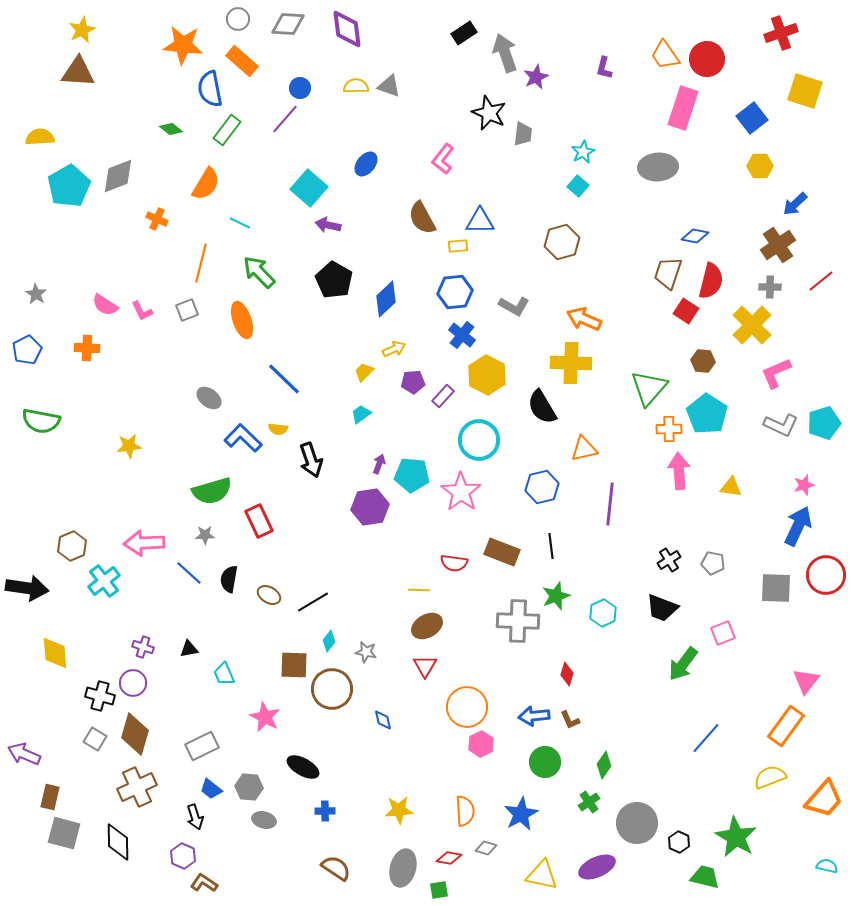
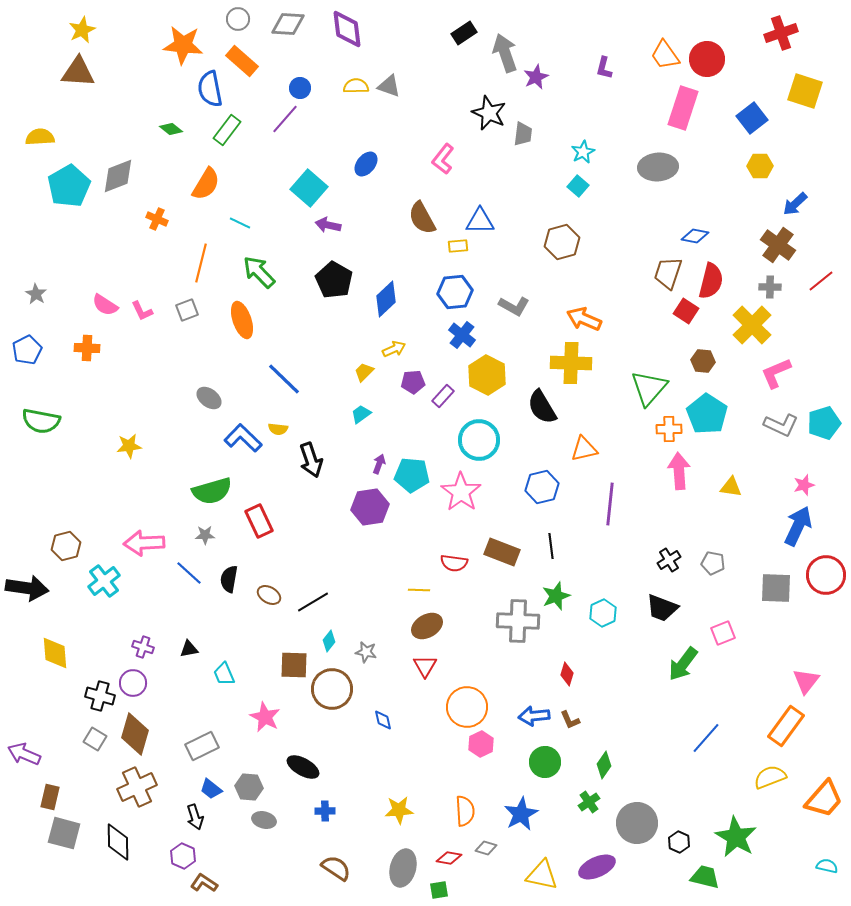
brown cross at (778, 245): rotated 20 degrees counterclockwise
brown hexagon at (72, 546): moved 6 px left; rotated 8 degrees clockwise
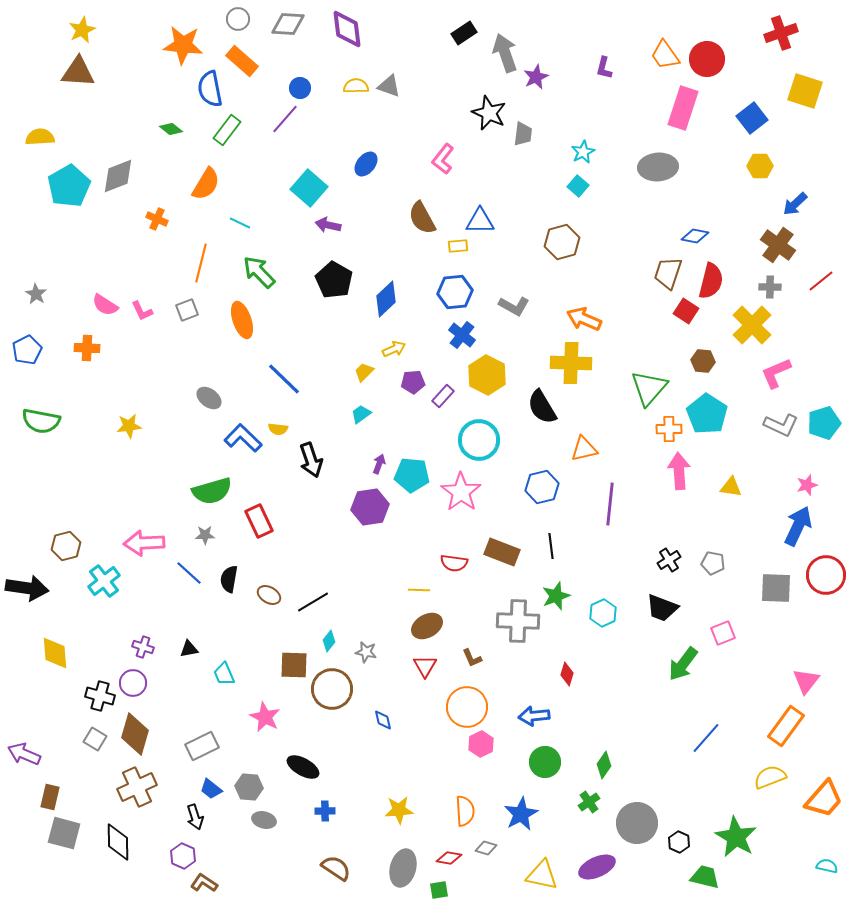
yellow star at (129, 446): moved 20 px up
pink star at (804, 485): moved 3 px right
brown L-shape at (570, 720): moved 98 px left, 62 px up
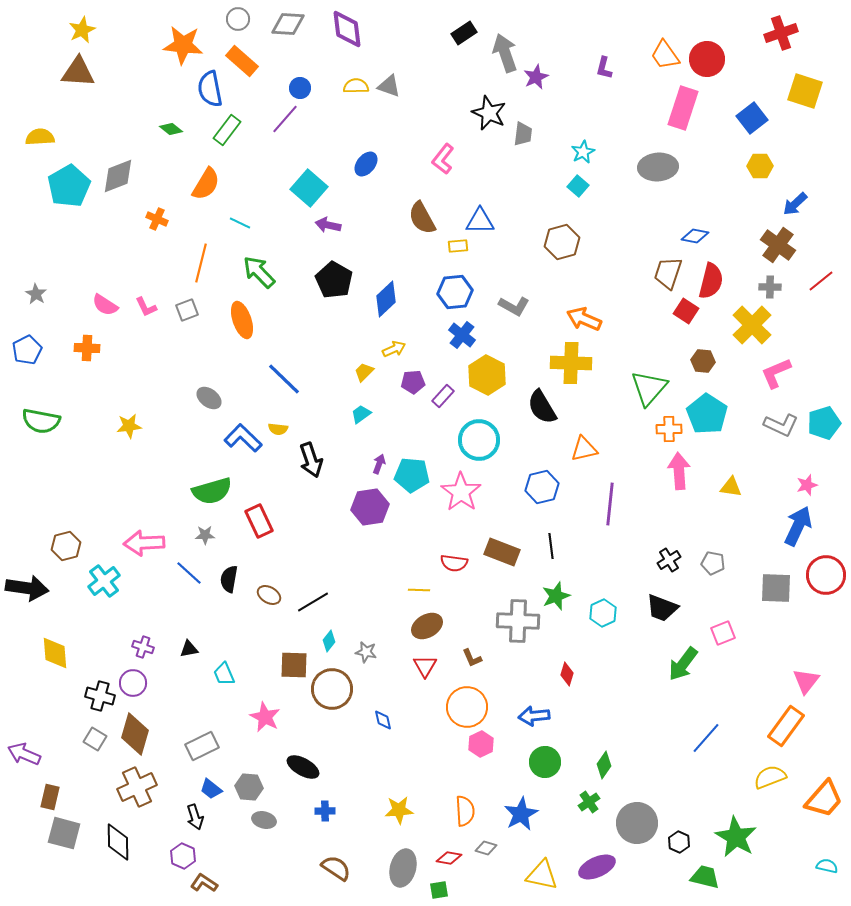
pink L-shape at (142, 311): moved 4 px right, 4 px up
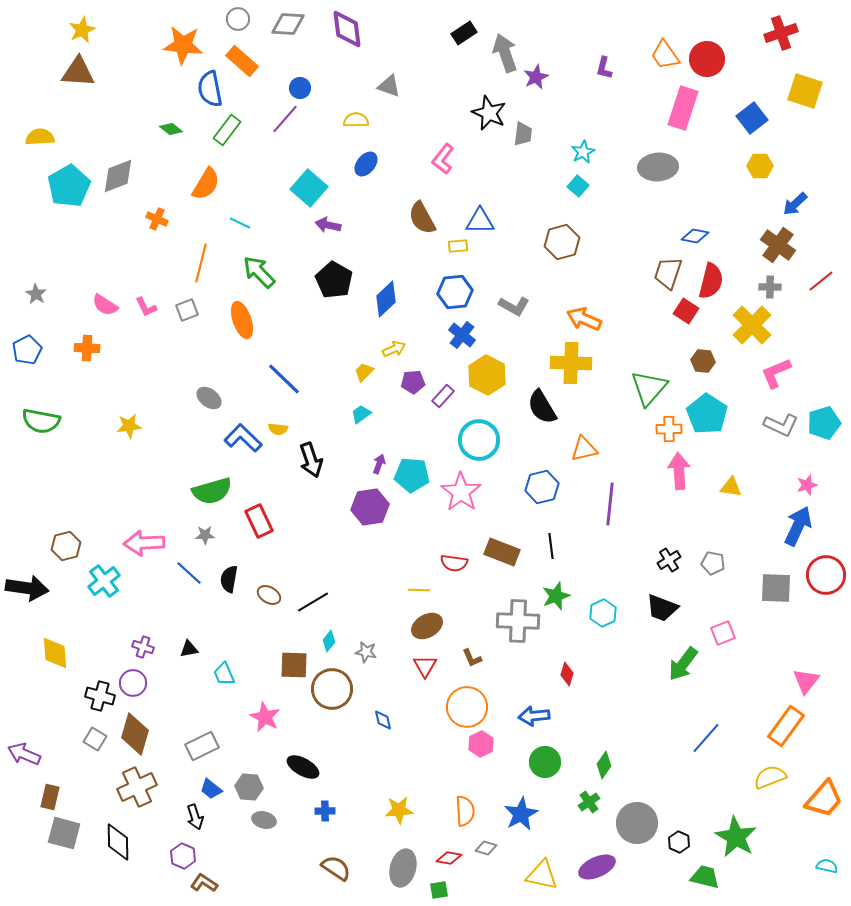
yellow semicircle at (356, 86): moved 34 px down
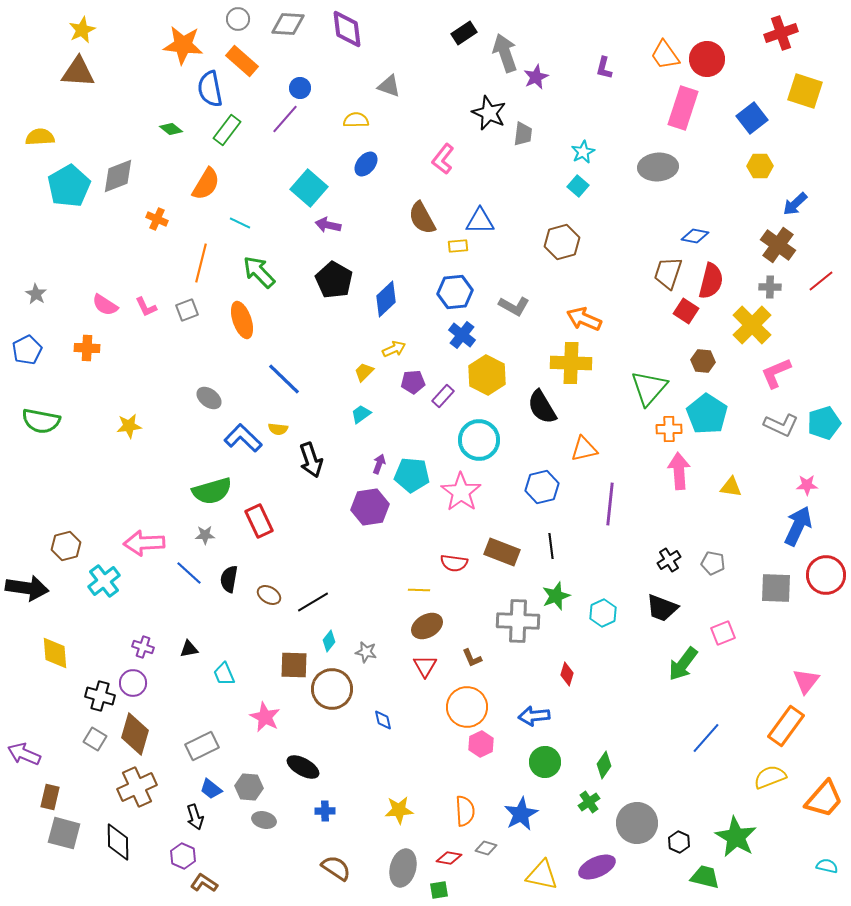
pink star at (807, 485): rotated 15 degrees clockwise
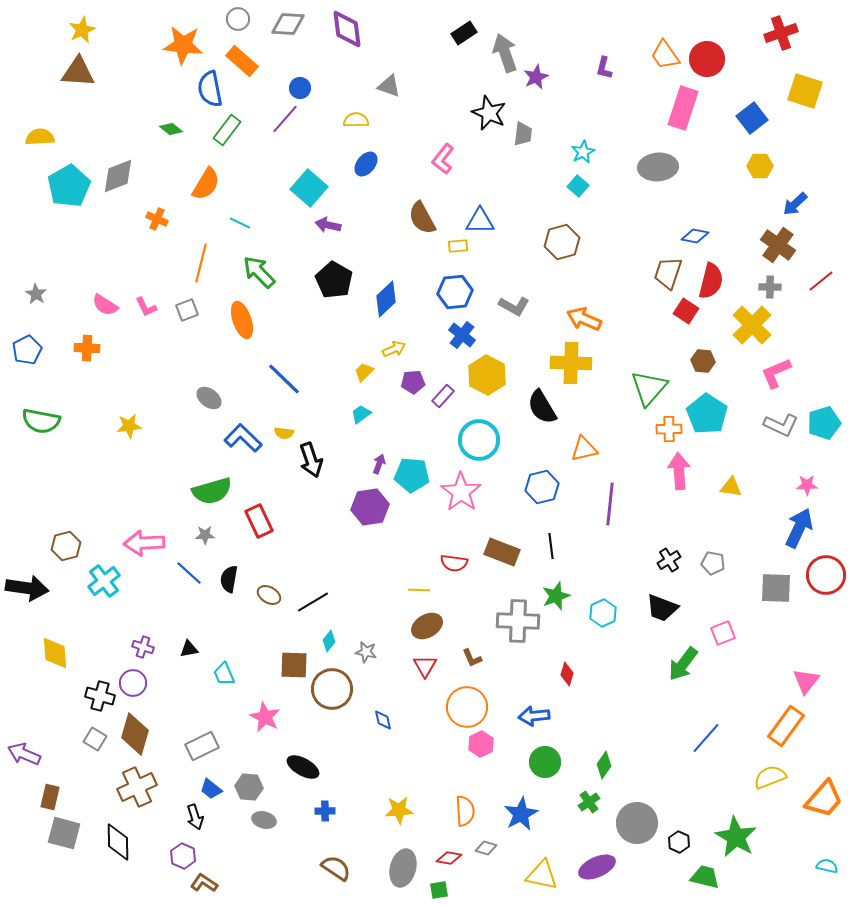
yellow semicircle at (278, 429): moved 6 px right, 4 px down
blue arrow at (798, 526): moved 1 px right, 2 px down
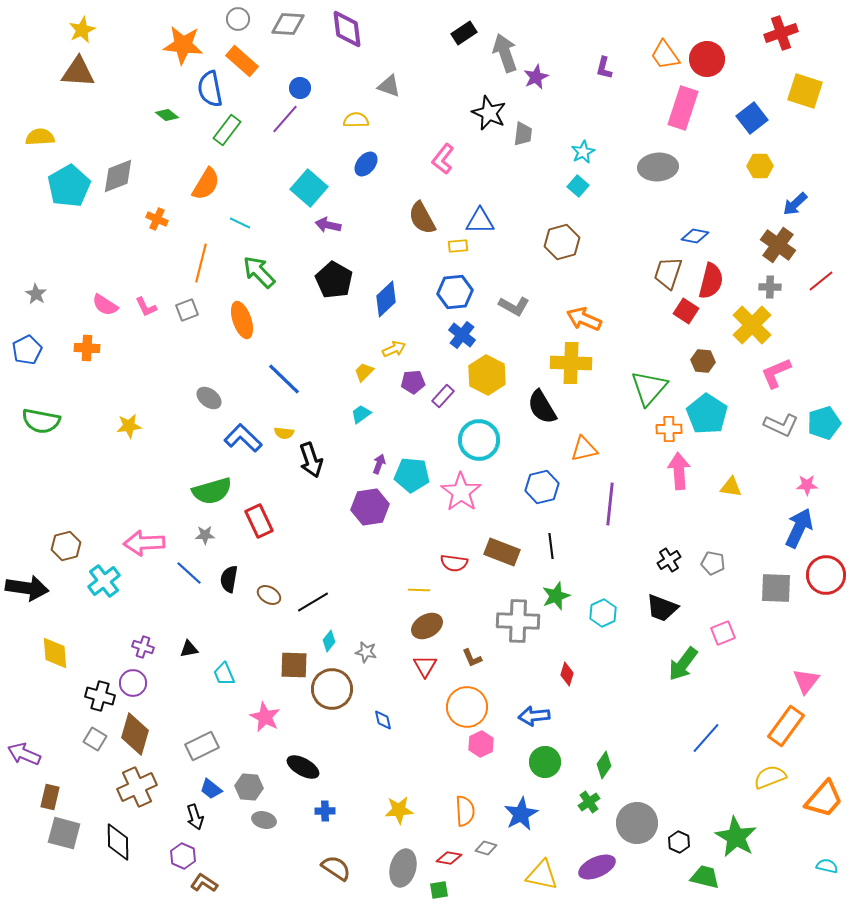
green diamond at (171, 129): moved 4 px left, 14 px up
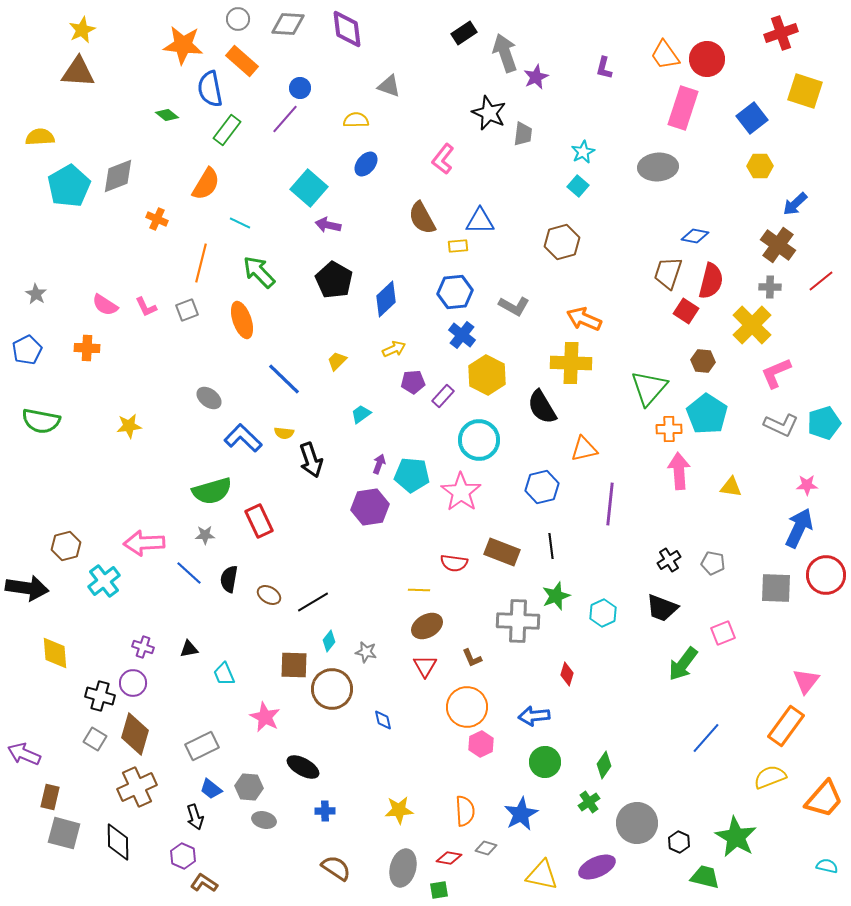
yellow trapezoid at (364, 372): moved 27 px left, 11 px up
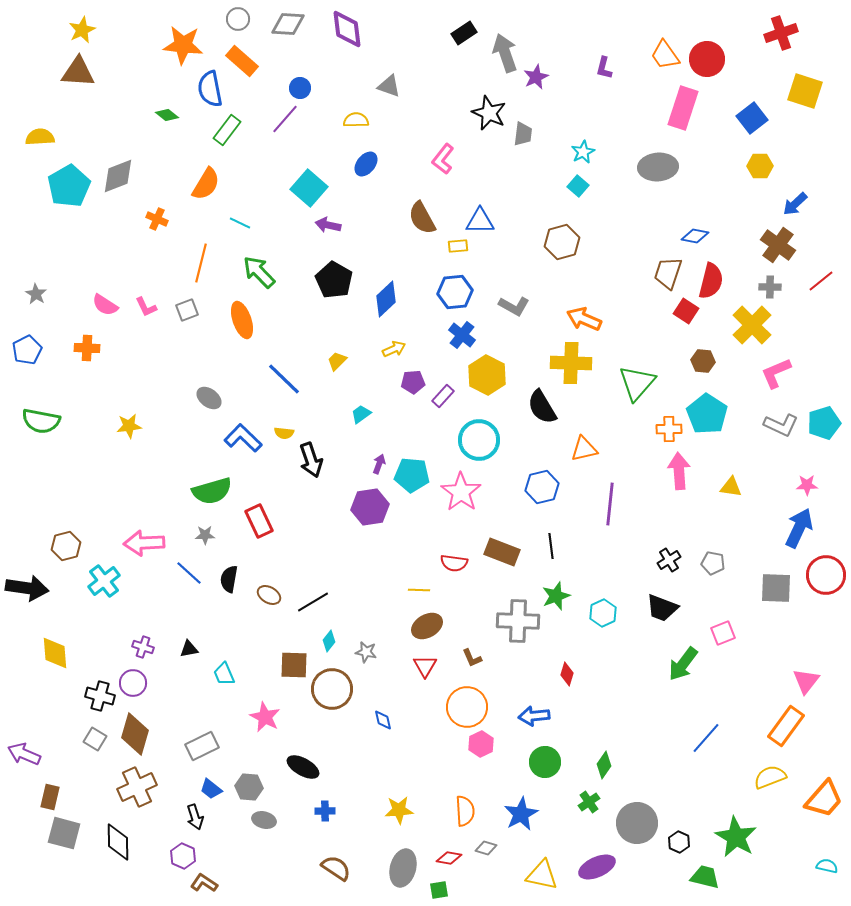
green triangle at (649, 388): moved 12 px left, 5 px up
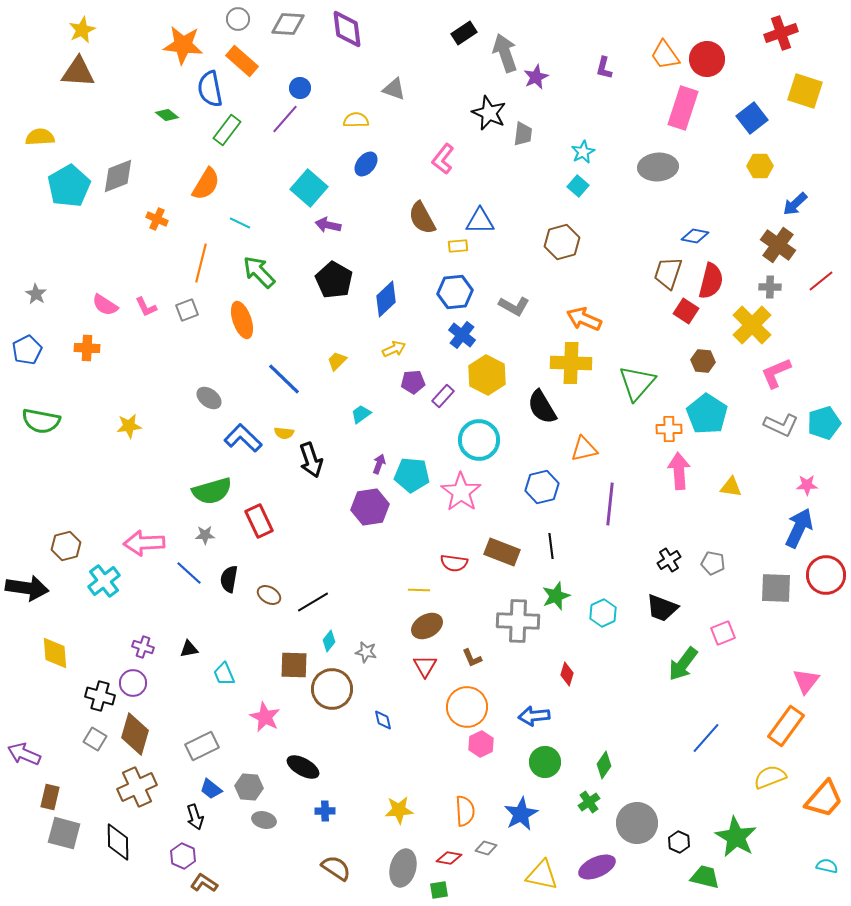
gray triangle at (389, 86): moved 5 px right, 3 px down
